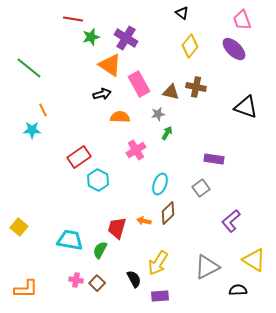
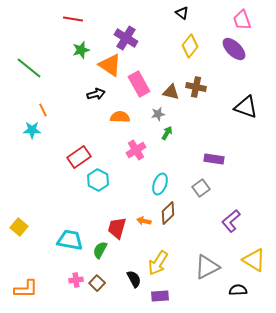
green star at (91, 37): moved 10 px left, 13 px down
black arrow at (102, 94): moved 6 px left
pink cross at (76, 280): rotated 16 degrees counterclockwise
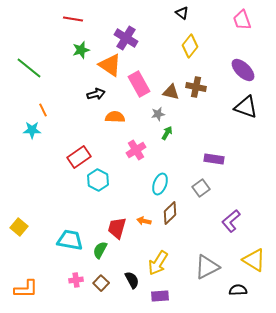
purple ellipse at (234, 49): moved 9 px right, 21 px down
orange semicircle at (120, 117): moved 5 px left
brown diamond at (168, 213): moved 2 px right
black semicircle at (134, 279): moved 2 px left, 1 px down
brown square at (97, 283): moved 4 px right
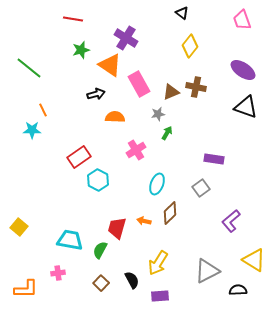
purple ellipse at (243, 70): rotated 10 degrees counterclockwise
brown triangle at (171, 92): rotated 36 degrees counterclockwise
cyan ellipse at (160, 184): moved 3 px left
gray triangle at (207, 267): moved 4 px down
pink cross at (76, 280): moved 18 px left, 7 px up
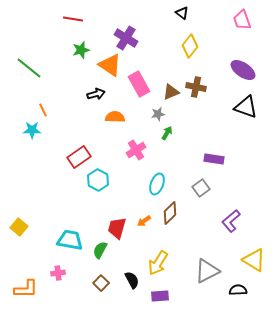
orange arrow at (144, 221): rotated 48 degrees counterclockwise
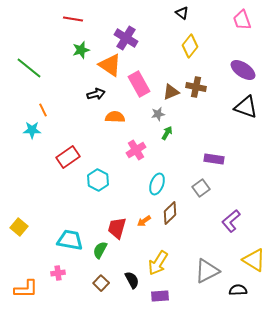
red rectangle at (79, 157): moved 11 px left
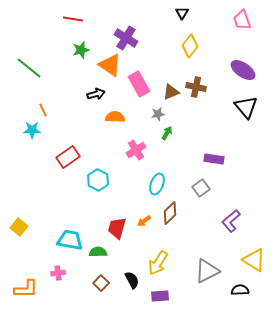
black triangle at (182, 13): rotated 24 degrees clockwise
black triangle at (246, 107): rotated 30 degrees clockwise
green semicircle at (100, 250): moved 2 px left, 2 px down; rotated 60 degrees clockwise
black semicircle at (238, 290): moved 2 px right
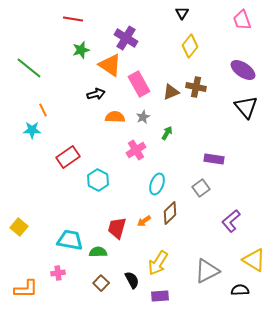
gray star at (158, 114): moved 15 px left, 3 px down; rotated 16 degrees counterclockwise
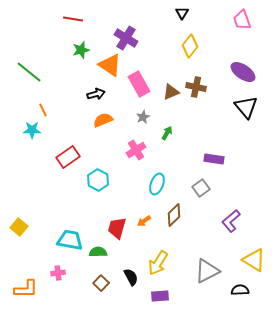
green line at (29, 68): moved 4 px down
purple ellipse at (243, 70): moved 2 px down
orange semicircle at (115, 117): moved 12 px left, 3 px down; rotated 24 degrees counterclockwise
brown diamond at (170, 213): moved 4 px right, 2 px down
black semicircle at (132, 280): moved 1 px left, 3 px up
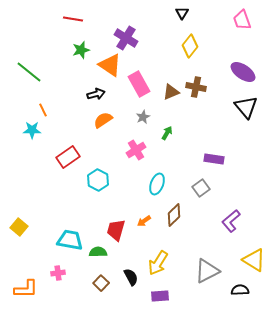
orange semicircle at (103, 120): rotated 12 degrees counterclockwise
red trapezoid at (117, 228): moved 1 px left, 2 px down
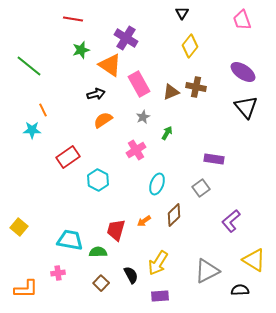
green line at (29, 72): moved 6 px up
black semicircle at (131, 277): moved 2 px up
